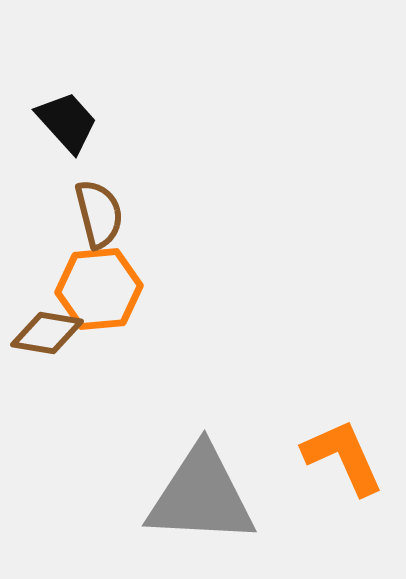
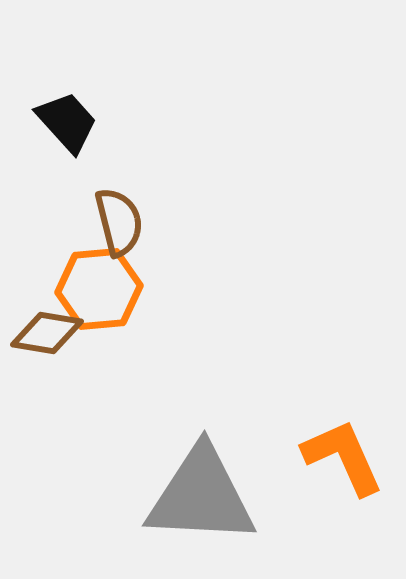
brown semicircle: moved 20 px right, 8 px down
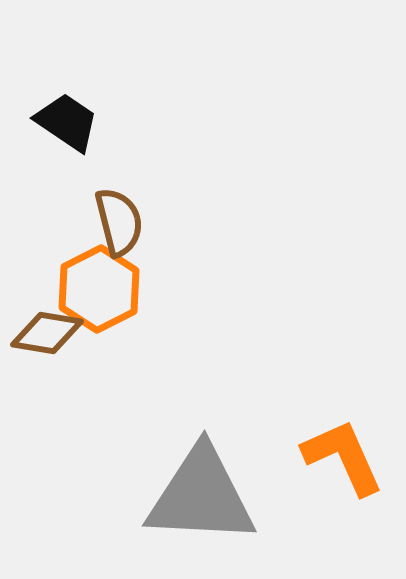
black trapezoid: rotated 14 degrees counterclockwise
orange hexagon: rotated 22 degrees counterclockwise
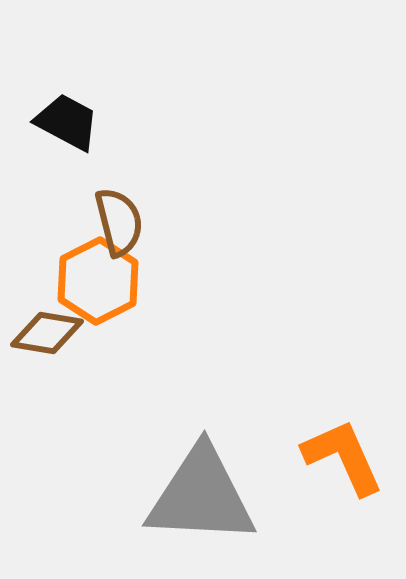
black trapezoid: rotated 6 degrees counterclockwise
orange hexagon: moved 1 px left, 8 px up
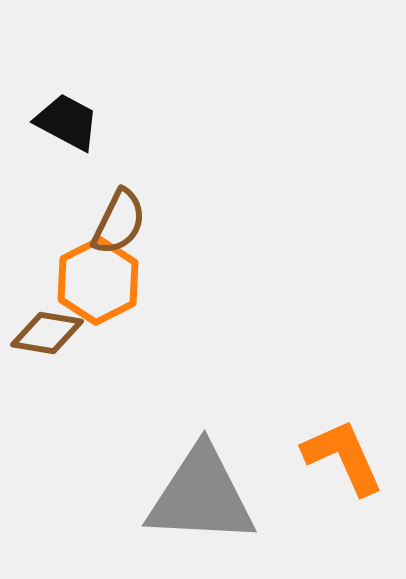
brown semicircle: rotated 40 degrees clockwise
